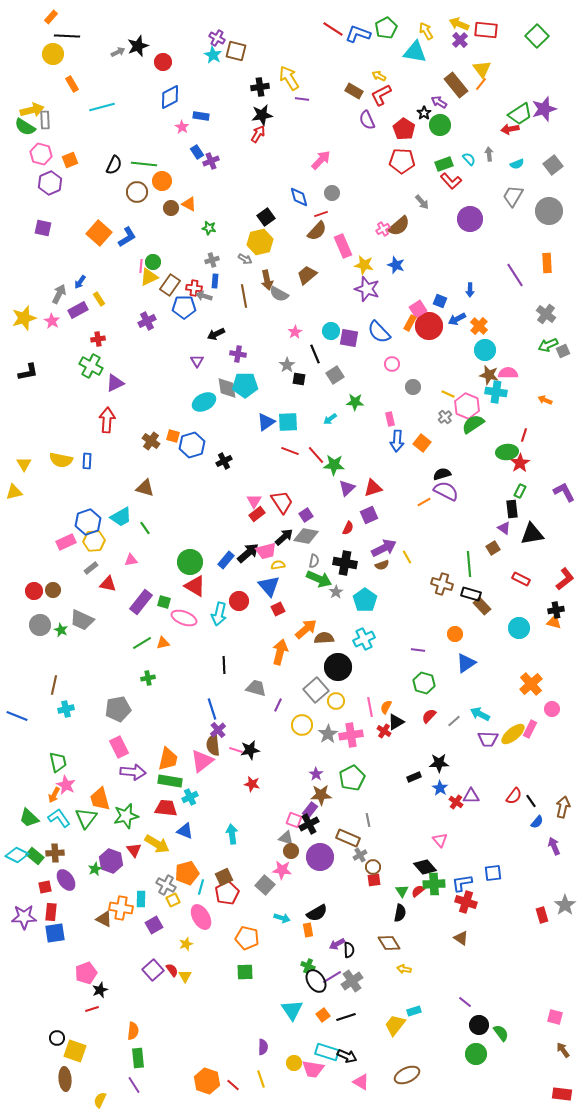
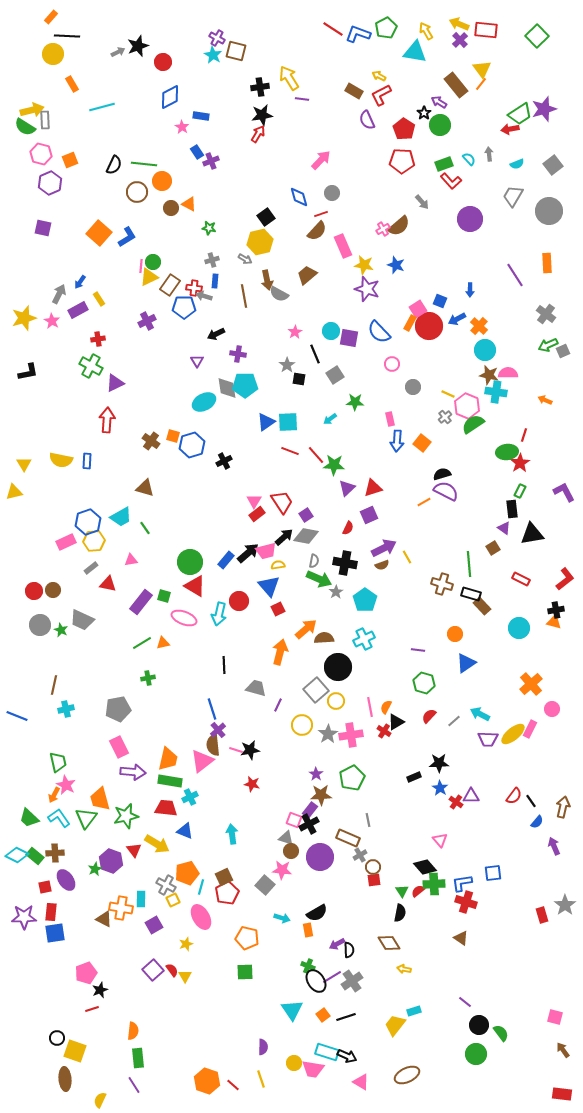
green square at (164, 602): moved 6 px up
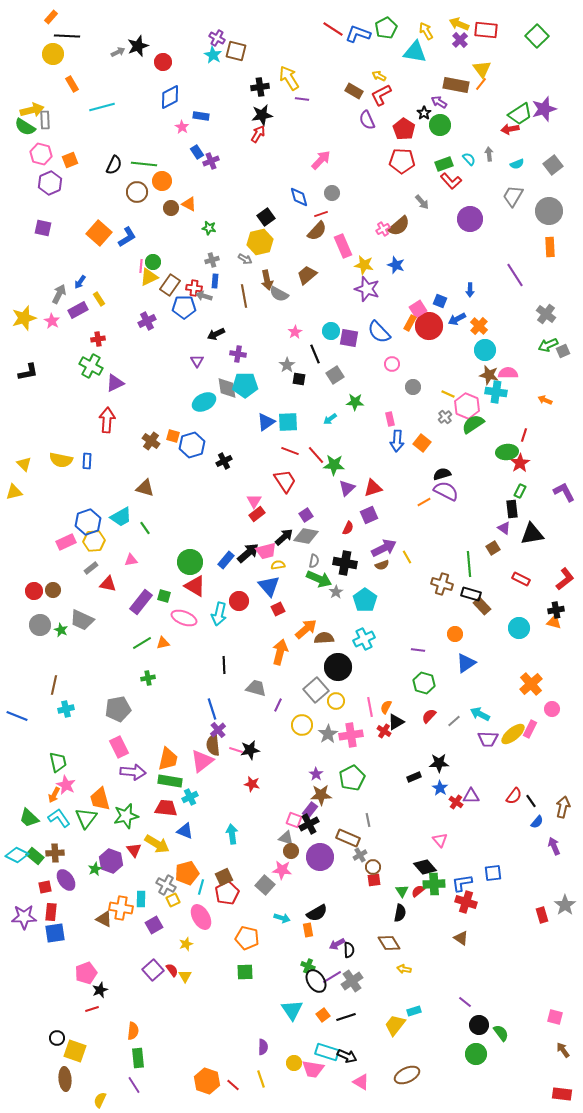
brown rectangle at (456, 85): rotated 40 degrees counterclockwise
orange rectangle at (547, 263): moved 3 px right, 16 px up
yellow triangle at (24, 464): rotated 14 degrees counterclockwise
red trapezoid at (282, 502): moved 3 px right, 21 px up
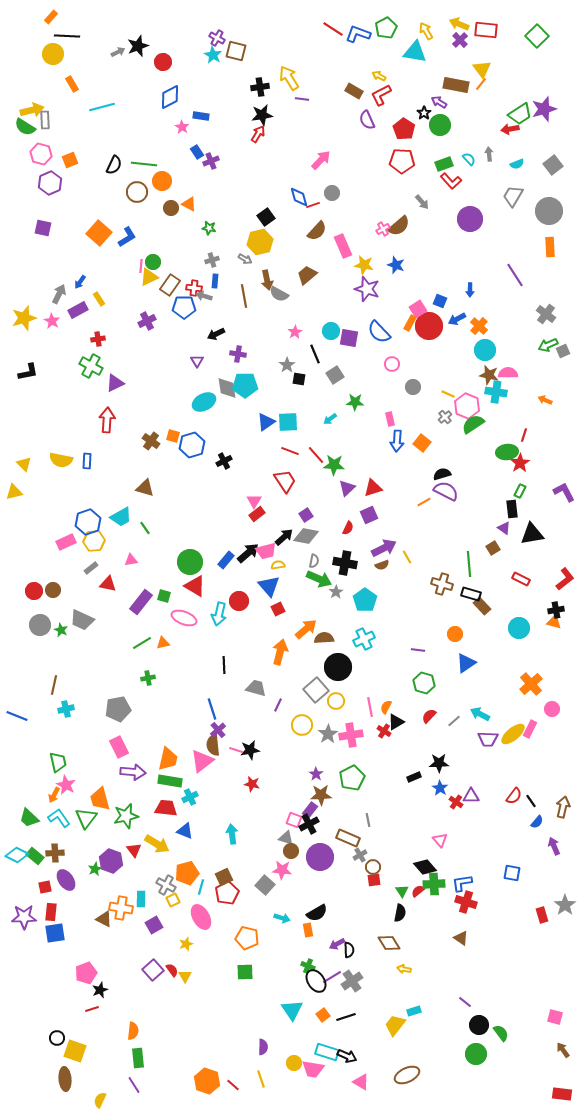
red line at (321, 214): moved 8 px left, 9 px up
blue square at (493, 873): moved 19 px right; rotated 18 degrees clockwise
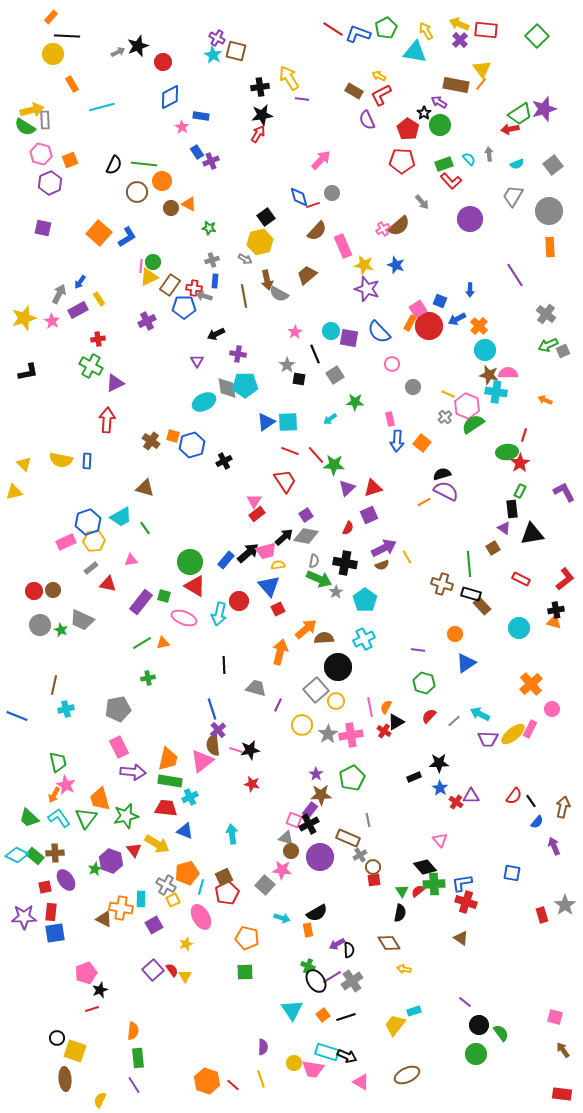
red pentagon at (404, 129): moved 4 px right
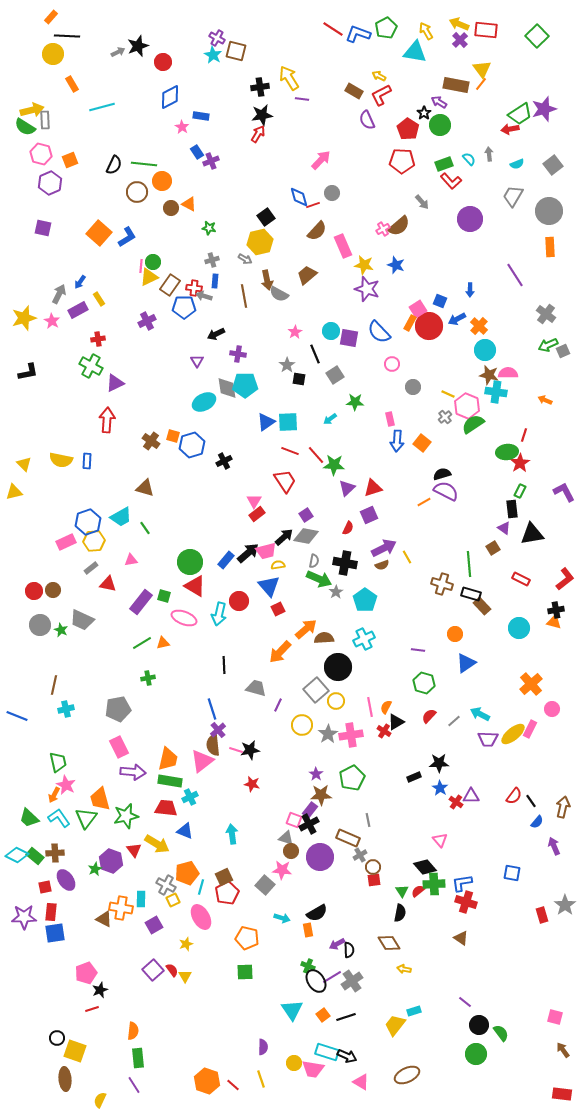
orange arrow at (280, 652): rotated 150 degrees counterclockwise
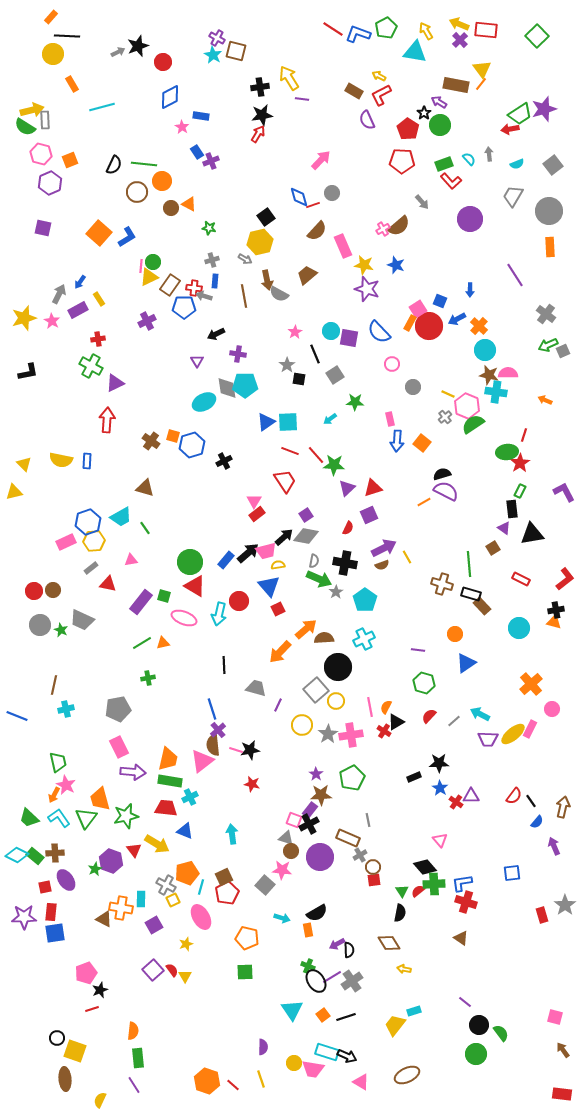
blue square at (512, 873): rotated 18 degrees counterclockwise
